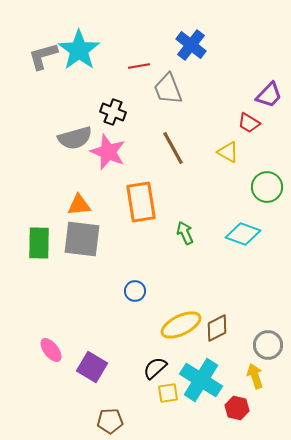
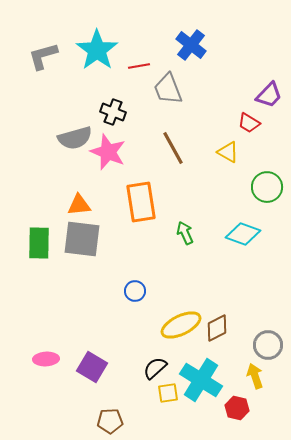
cyan star: moved 18 px right
pink ellipse: moved 5 px left, 9 px down; rotated 55 degrees counterclockwise
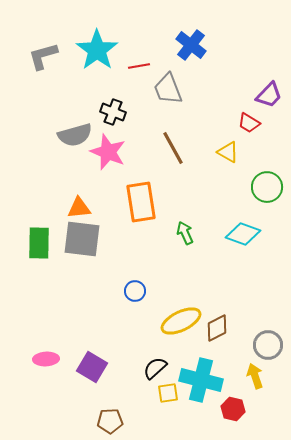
gray semicircle: moved 3 px up
orange triangle: moved 3 px down
yellow ellipse: moved 4 px up
cyan cross: rotated 18 degrees counterclockwise
red hexagon: moved 4 px left, 1 px down
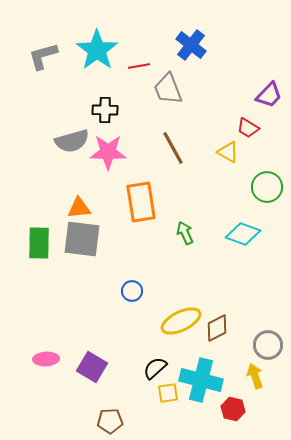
black cross: moved 8 px left, 2 px up; rotated 20 degrees counterclockwise
red trapezoid: moved 1 px left, 5 px down
gray semicircle: moved 3 px left, 6 px down
pink star: rotated 21 degrees counterclockwise
blue circle: moved 3 px left
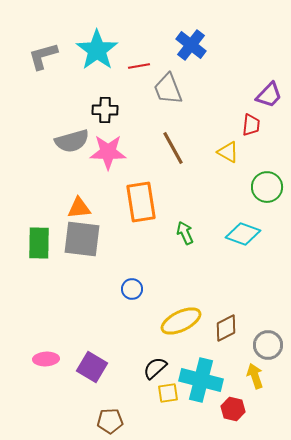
red trapezoid: moved 3 px right, 3 px up; rotated 115 degrees counterclockwise
blue circle: moved 2 px up
brown diamond: moved 9 px right
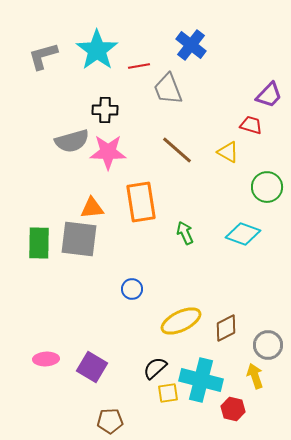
red trapezoid: rotated 80 degrees counterclockwise
brown line: moved 4 px right, 2 px down; rotated 20 degrees counterclockwise
orange triangle: moved 13 px right
gray square: moved 3 px left
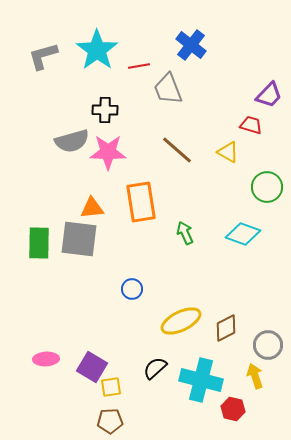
yellow square: moved 57 px left, 6 px up
